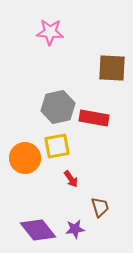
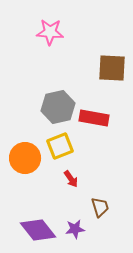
yellow square: moved 3 px right; rotated 12 degrees counterclockwise
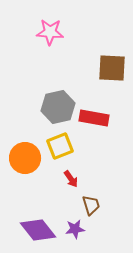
brown trapezoid: moved 9 px left, 2 px up
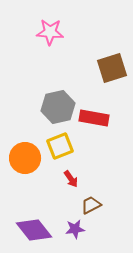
brown square: rotated 20 degrees counterclockwise
brown trapezoid: rotated 100 degrees counterclockwise
purple diamond: moved 4 px left
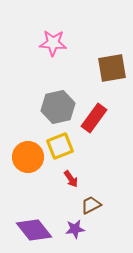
pink star: moved 3 px right, 11 px down
brown square: rotated 8 degrees clockwise
red rectangle: rotated 64 degrees counterclockwise
orange circle: moved 3 px right, 1 px up
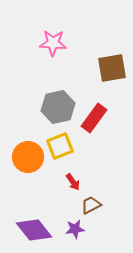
red arrow: moved 2 px right, 3 px down
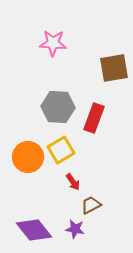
brown square: moved 2 px right
gray hexagon: rotated 16 degrees clockwise
red rectangle: rotated 16 degrees counterclockwise
yellow square: moved 1 px right, 4 px down; rotated 8 degrees counterclockwise
purple star: rotated 18 degrees clockwise
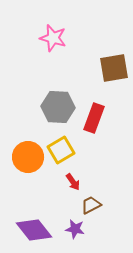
pink star: moved 5 px up; rotated 12 degrees clockwise
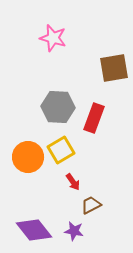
purple star: moved 1 px left, 2 px down
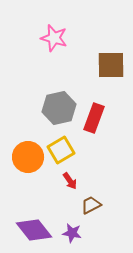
pink star: moved 1 px right
brown square: moved 3 px left, 3 px up; rotated 8 degrees clockwise
gray hexagon: moved 1 px right, 1 px down; rotated 16 degrees counterclockwise
red arrow: moved 3 px left, 1 px up
purple star: moved 2 px left, 2 px down
